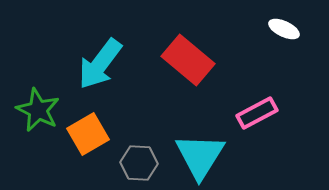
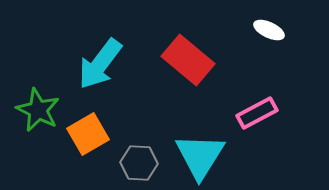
white ellipse: moved 15 px left, 1 px down
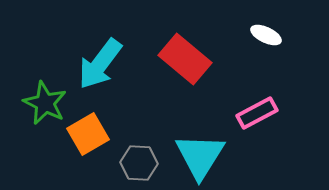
white ellipse: moved 3 px left, 5 px down
red rectangle: moved 3 px left, 1 px up
green star: moved 7 px right, 7 px up
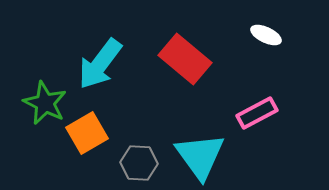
orange square: moved 1 px left, 1 px up
cyan triangle: rotated 8 degrees counterclockwise
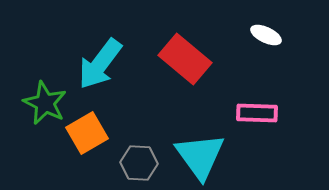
pink rectangle: rotated 30 degrees clockwise
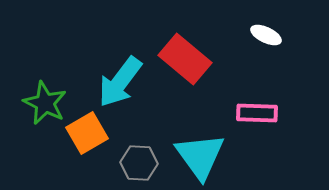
cyan arrow: moved 20 px right, 18 px down
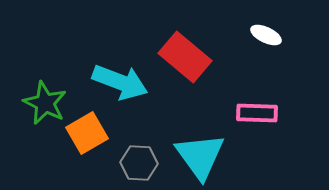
red rectangle: moved 2 px up
cyan arrow: rotated 106 degrees counterclockwise
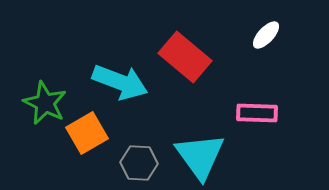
white ellipse: rotated 72 degrees counterclockwise
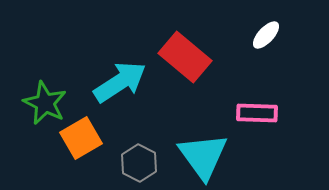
cyan arrow: rotated 54 degrees counterclockwise
orange square: moved 6 px left, 5 px down
cyan triangle: moved 3 px right
gray hexagon: rotated 24 degrees clockwise
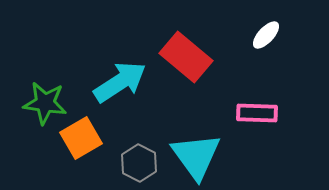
red rectangle: moved 1 px right
green star: rotated 18 degrees counterclockwise
cyan triangle: moved 7 px left
